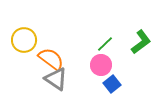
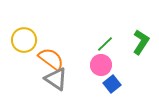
green L-shape: rotated 20 degrees counterclockwise
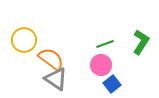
green line: rotated 24 degrees clockwise
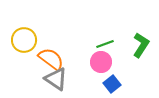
green L-shape: moved 3 px down
pink circle: moved 3 px up
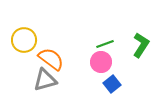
gray triangle: moved 11 px left, 1 px down; rotated 50 degrees counterclockwise
